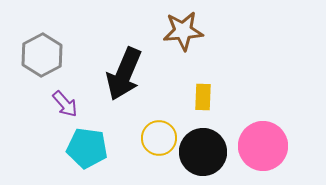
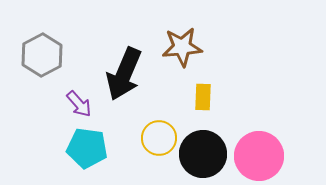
brown star: moved 1 px left, 16 px down
purple arrow: moved 14 px right
pink circle: moved 4 px left, 10 px down
black circle: moved 2 px down
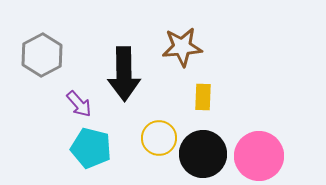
black arrow: rotated 24 degrees counterclockwise
cyan pentagon: moved 4 px right; rotated 6 degrees clockwise
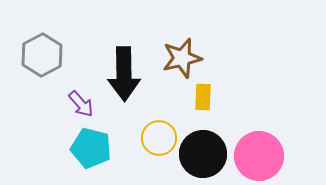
brown star: moved 11 px down; rotated 9 degrees counterclockwise
purple arrow: moved 2 px right
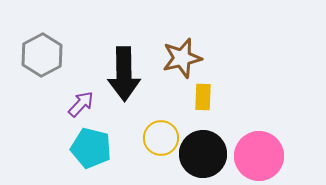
purple arrow: rotated 96 degrees counterclockwise
yellow circle: moved 2 px right
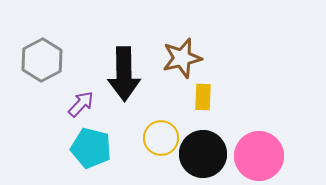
gray hexagon: moved 5 px down
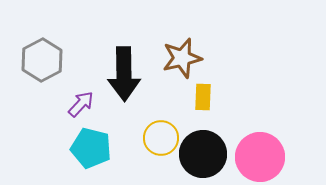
pink circle: moved 1 px right, 1 px down
